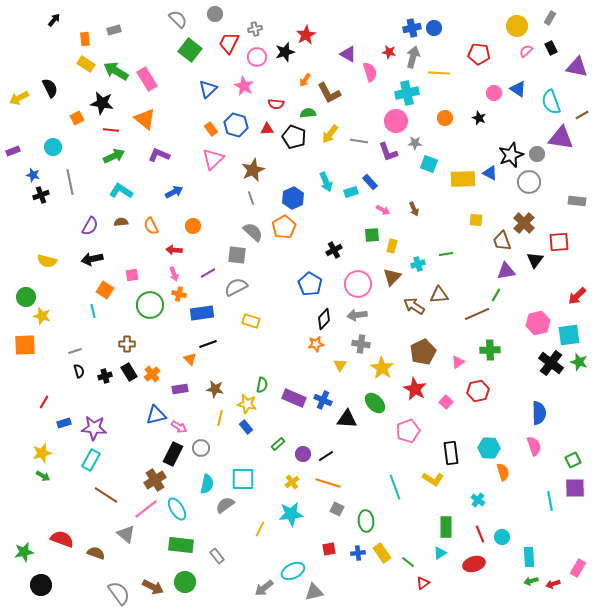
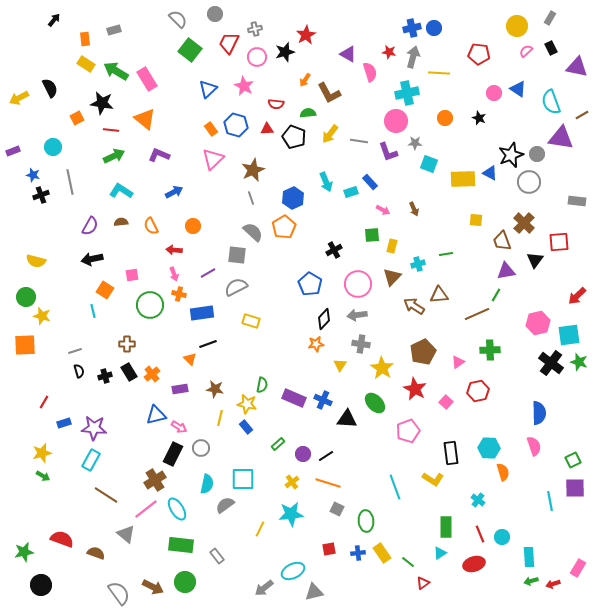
yellow semicircle at (47, 261): moved 11 px left
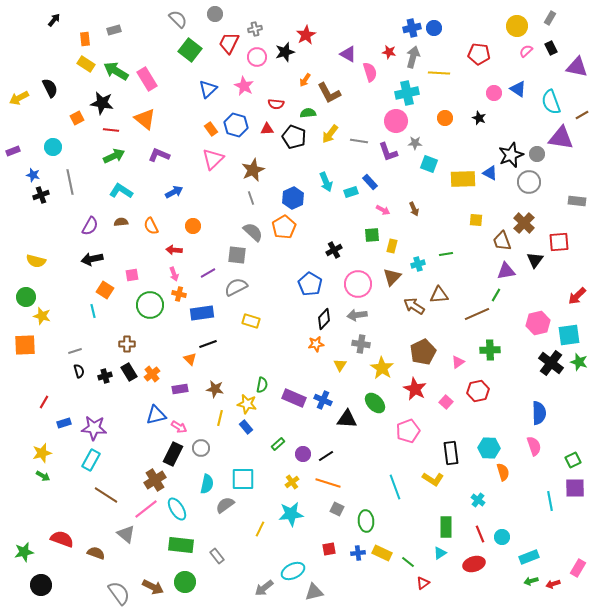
yellow rectangle at (382, 553): rotated 30 degrees counterclockwise
cyan rectangle at (529, 557): rotated 72 degrees clockwise
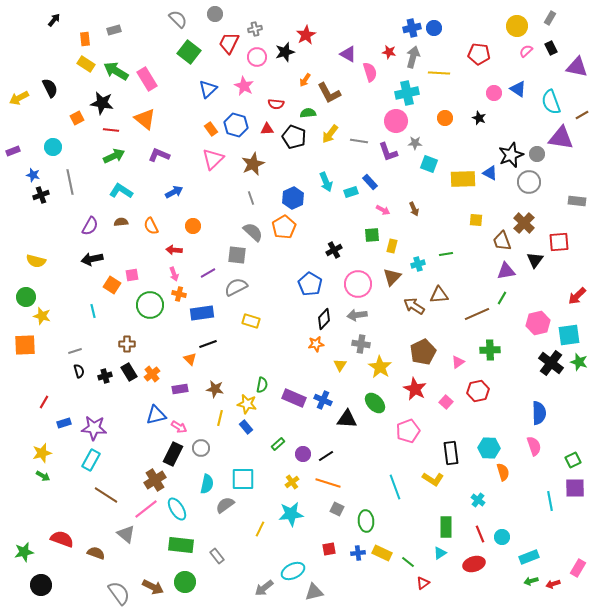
green square at (190, 50): moved 1 px left, 2 px down
brown star at (253, 170): moved 6 px up
orange square at (105, 290): moved 7 px right, 5 px up
green line at (496, 295): moved 6 px right, 3 px down
yellow star at (382, 368): moved 2 px left, 1 px up
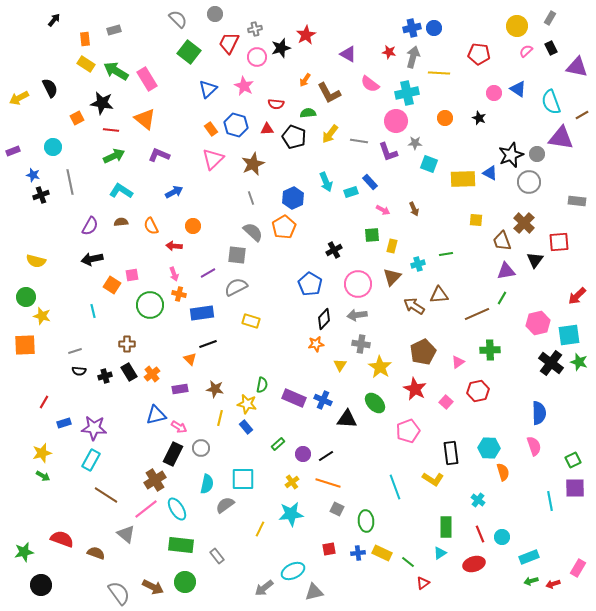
black star at (285, 52): moved 4 px left, 4 px up
pink semicircle at (370, 72): moved 12 px down; rotated 144 degrees clockwise
red arrow at (174, 250): moved 4 px up
black semicircle at (79, 371): rotated 112 degrees clockwise
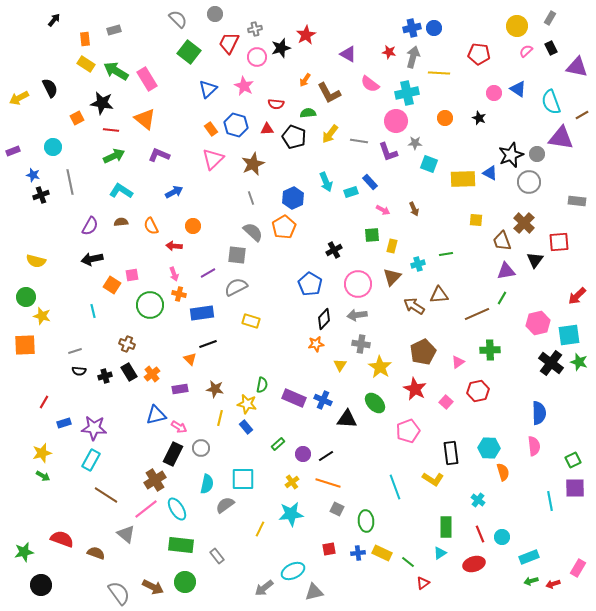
brown cross at (127, 344): rotated 21 degrees clockwise
pink semicircle at (534, 446): rotated 12 degrees clockwise
